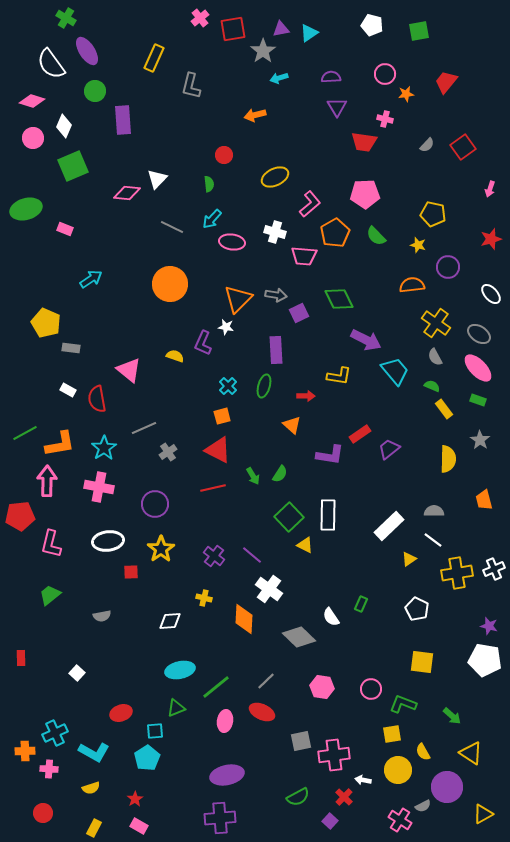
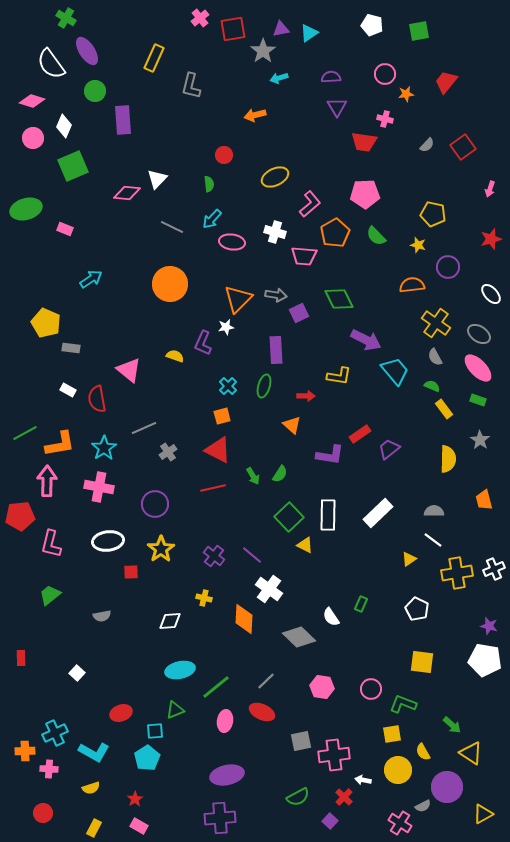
white star at (226, 327): rotated 21 degrees counterclockwise
white rectangle at (389, 526): moved 11 px left, 13 px up
green triangle at (176, 708): moved 1 px left, 2 px down
green arrow at (452, 716): moved 9 px down
pink cross at (400, 820): moved 3 px down
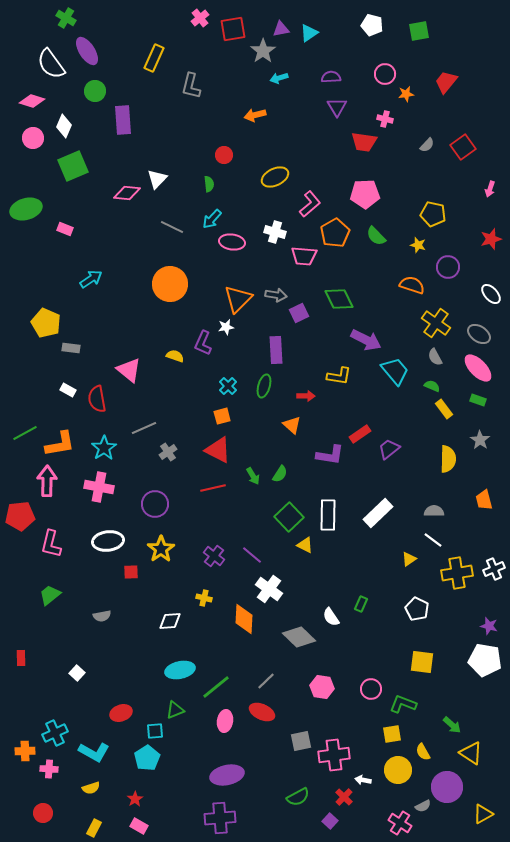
orange semicircle at (412, 285): rotated 25 degrees clockwise
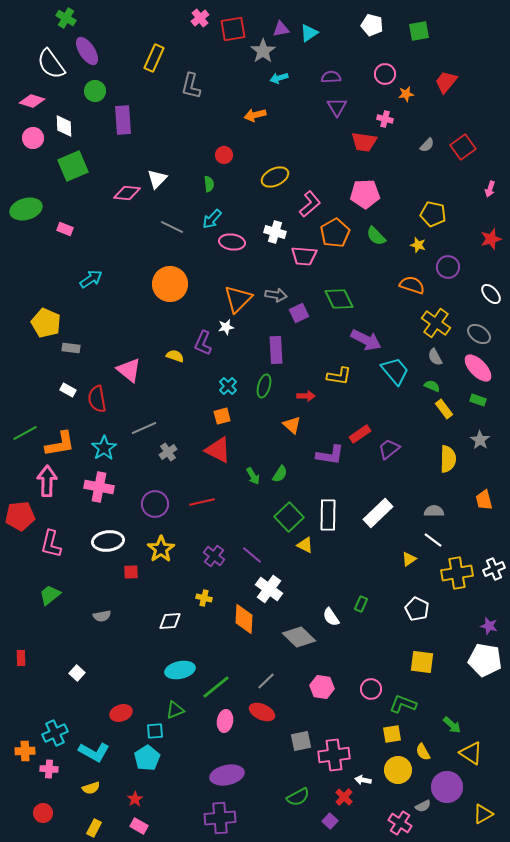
white diamond at (64, 126): rotated 25 degrees counterclockwise
red line at (213, 488): moved 11 px left, 14 px down
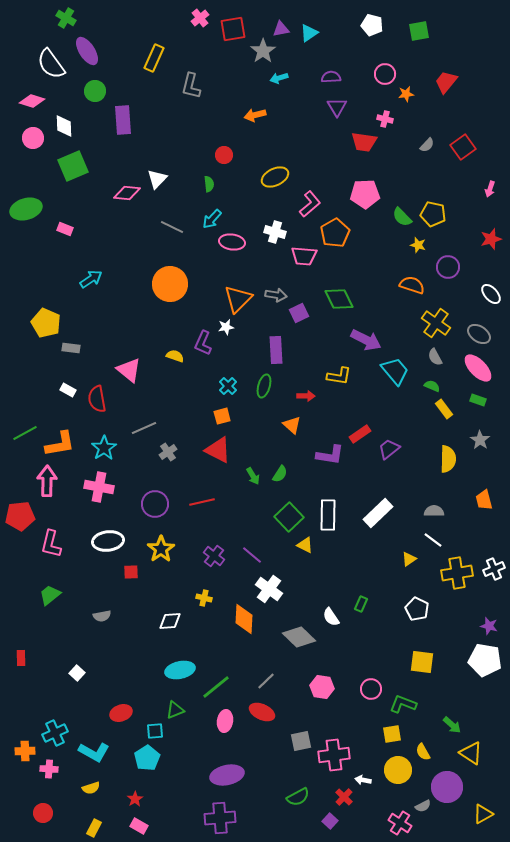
green semicircle at (376, 236): moved 26 px right, 19 px up
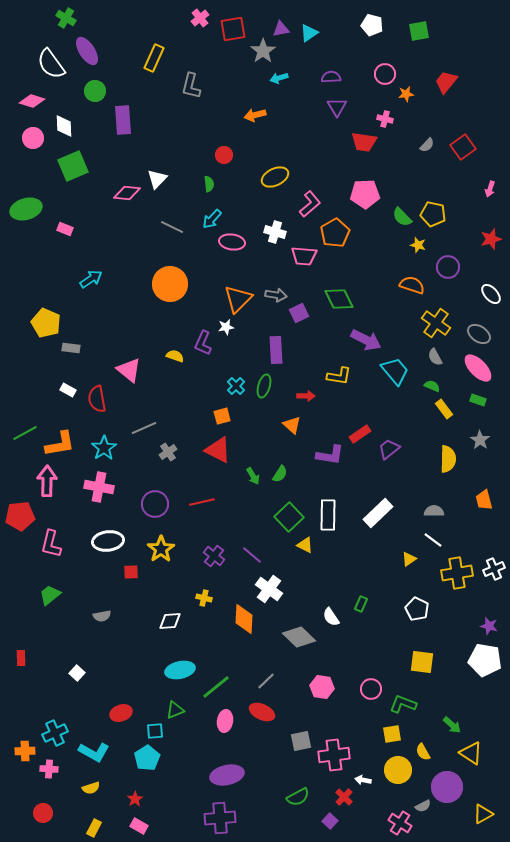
cyan cross at (228, 386): moved 8 px right
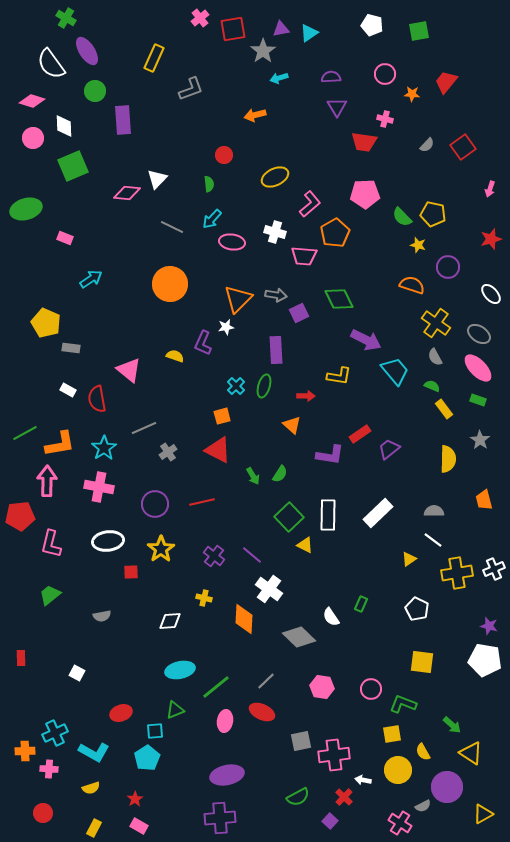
gray L-shape at (191, 86): moved 3 px down; rotated 124 degrees counterclockwise
orange star at (406, 94): moved 6 px right; rotated 14 degrees clockwise
pink rectangle at (65, 229): moved 9 px down
white square at (77, 673): rotated 14 degrees counterclockwise
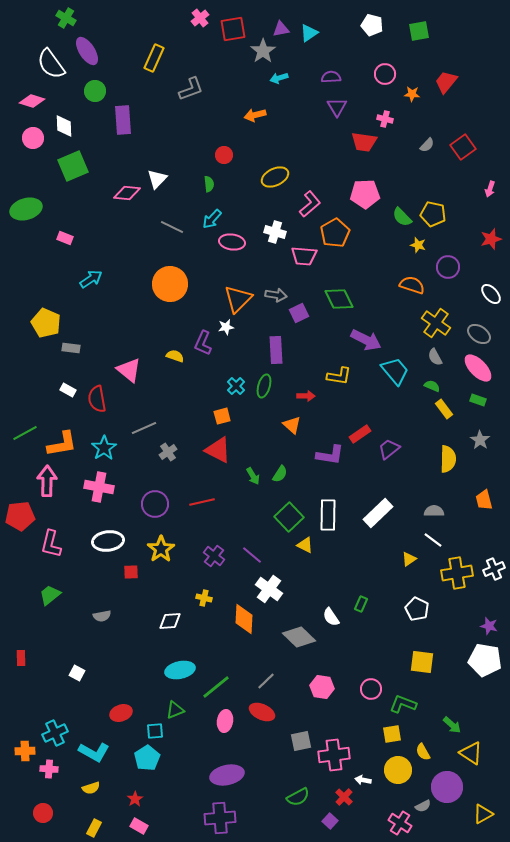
orange L-shape at (60, 444): moved 2 px right
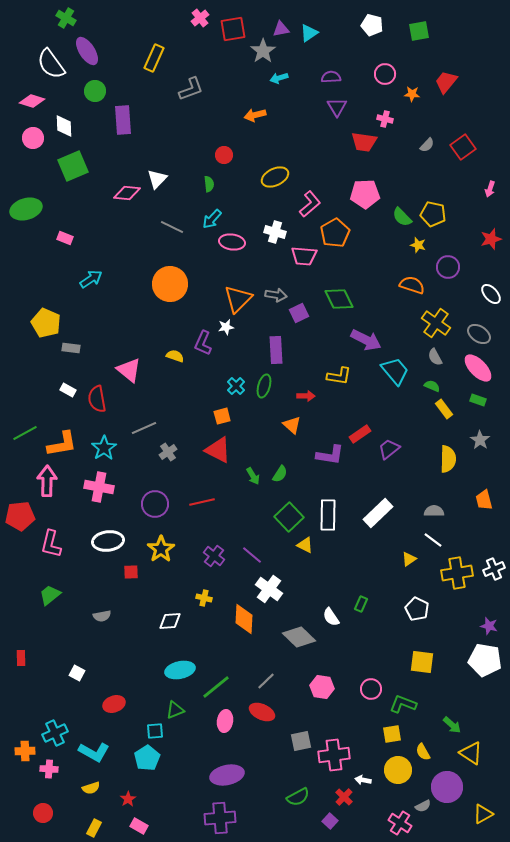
red ellipse at (121, 713): moved 7 px left, 9 px up
red star at (135, 799): moved 7 px left
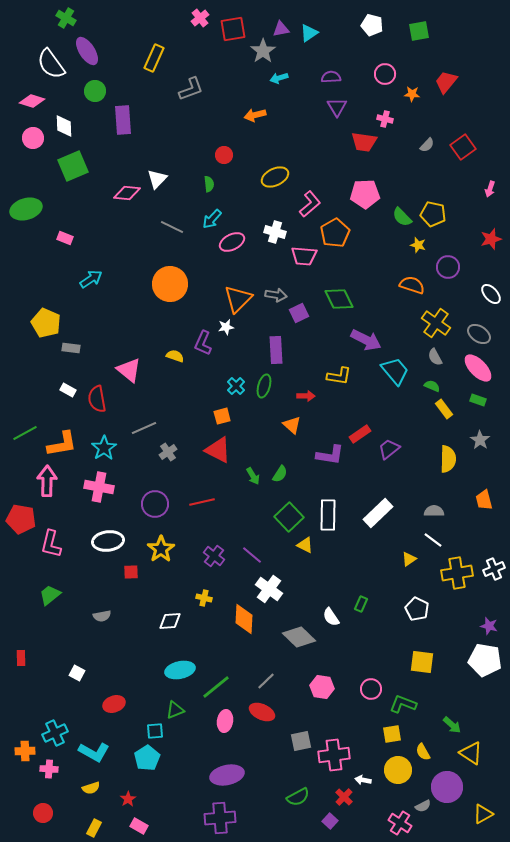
pink ellipse at (232, 242): rotated 35 degrees counterclockwise
red pentagon at (20, 516): moved 1 px right, 3 px down; rotated 16 degrees clockwise
